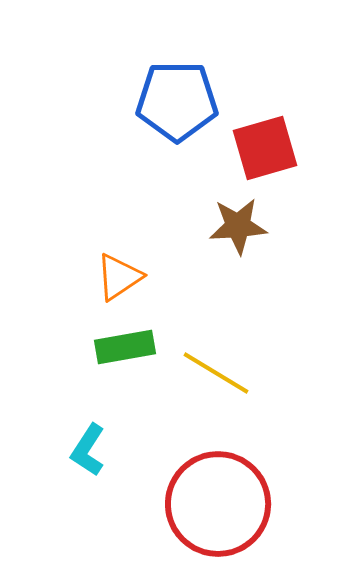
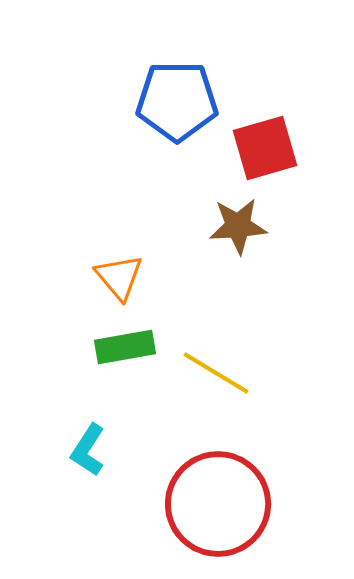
orange triangle: rotated 36 degrees counterclockwise
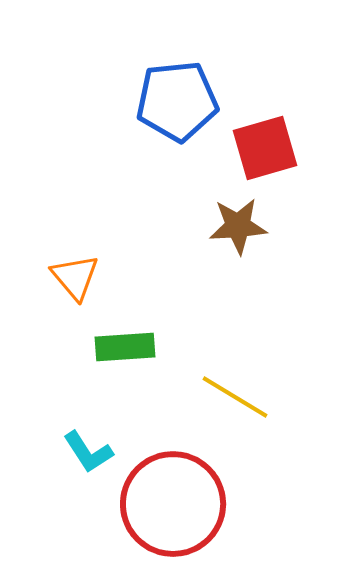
blue pentagon: rotated 6 degrees counterclockwise
orange triangle: moved 44 px left
green rectangle: rotated 6 degrees clockwise
yellow line: moved 19 px right, 24 px down
cyan L-shape: moved 2 px down; rotated 66 degrees counterclockwise
red circle: moved 45 px left
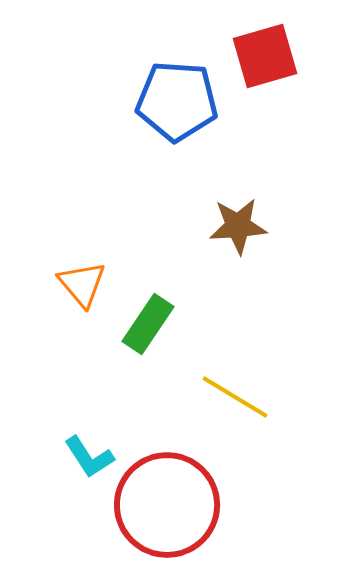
blue pentagon: rotated 10 degrees clockwise
red square: moved 92 px up
orange triangle: moved 7 px right, 7 px down
green rectangle: moved 23 px right, 23 px up; rotated 52 degrees counterclockwise
cyan L-shape: moved 1 px right, 5 px down
red circle: moved 6 px left, 1 px down
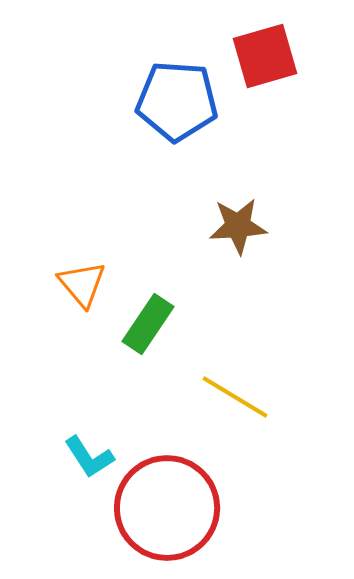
red circle: moved 3 px down
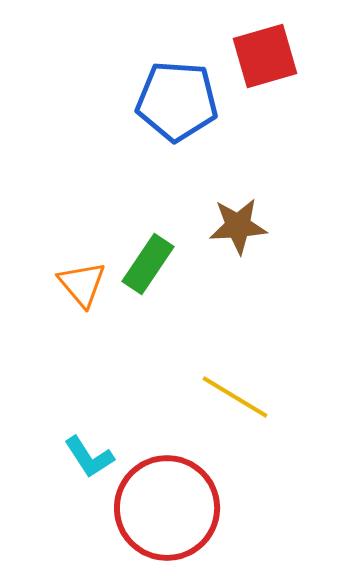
green rectangle: moved 60 px up
